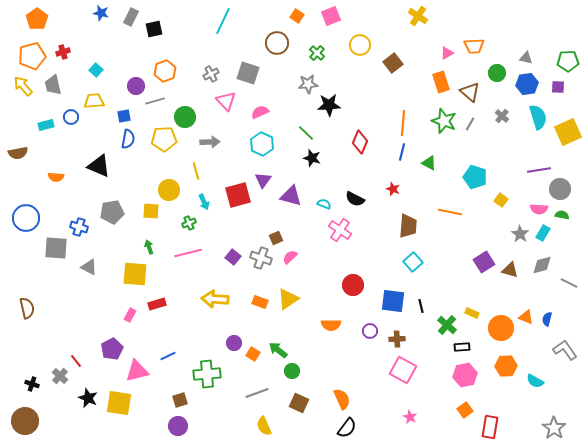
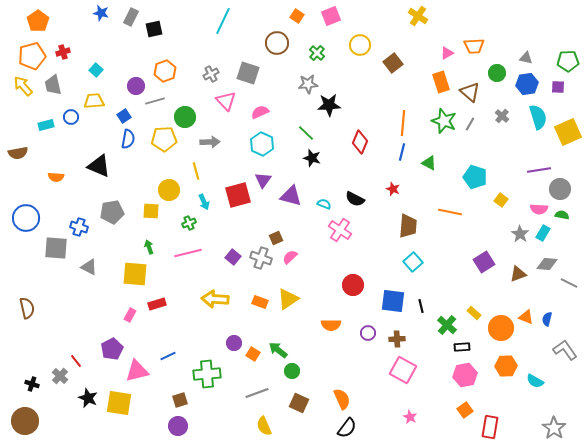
orange pentagon at (37, 19): moved 1 px right, 2 px down
blue square at (124, 116): rotated 24 degrees counterclockwise
gray diamond at (542, 265): moved 5 px right, 1 px up; rotated 20 degrees clockwise
brown triangle at (510, 270): moved 8 px right, 4 px down; rotated 36 degrees counterclockwise
yellow rectangle at (472, 313): moved 2 px right; rotated 16 degrees clockwise
purple circle at (370, 331): moved 2 px left, 2 px down
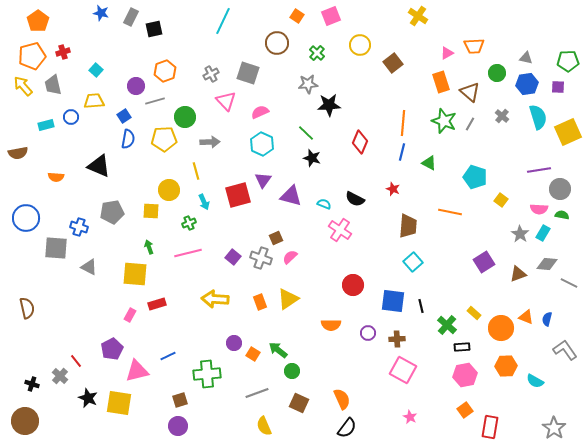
orange rectangle at (260, 302): rotated 49 degrees clockwise
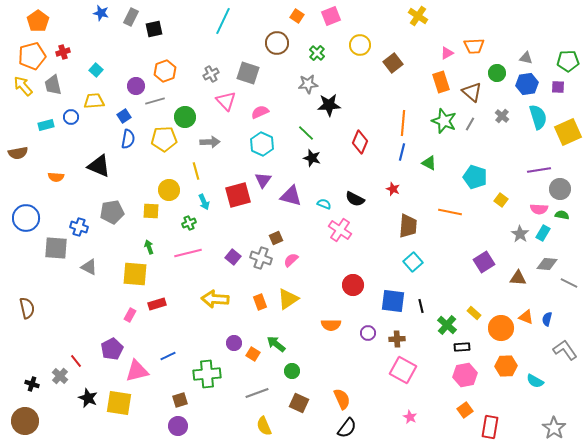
brown triangle at (470, 92): moved 2 px right
pink semicircle at (290, 257): moved 1 px right, 3 px down
brown triangle at (518, 274): moved 4 px down; rotated 24 degrees clockwise
green arrow at (278, 350): moved 2 px left, 6 px up
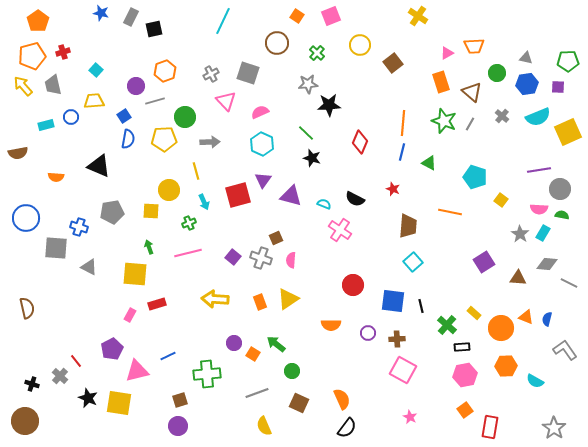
cyan semicircle at (538, 117): rotated 85 degrees clockwise
pink semicircle at (291, 260): rotated 42 degrees counterclockwise
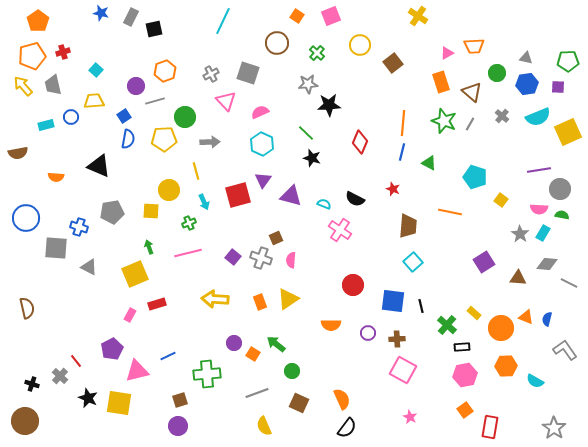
yellow square at (135, 274): rotated 28 degrees counterclockwise
